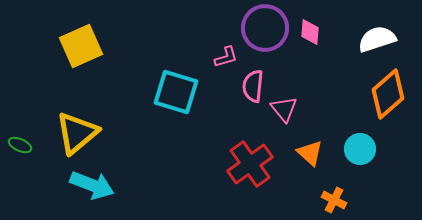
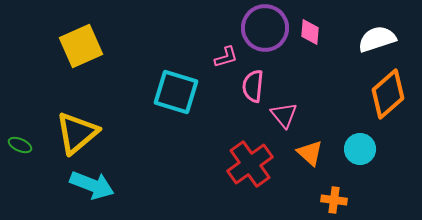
pink triangle: moved 6 px down
orange cross: rotated 20 degrees counterclockwise
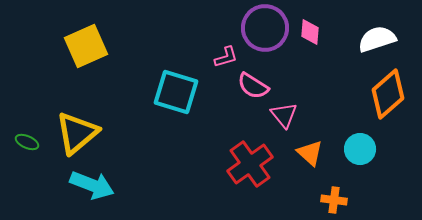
yellow square: moved 5 px right
pink semicircle: rotated 64 degrees counterclockwise
green ellipse: moved 7 px right, 3 px up
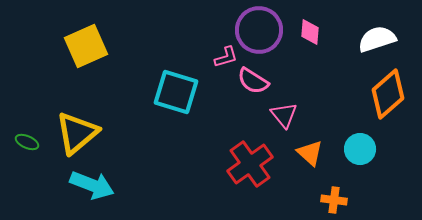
purple circle: moved 6 px left, 2 px down
pink semicircle: moved 5 px up
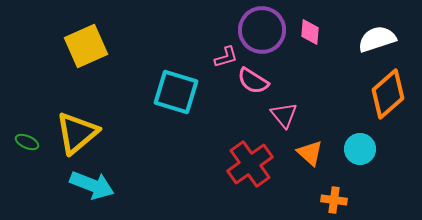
purple circle: moved 3 px right
